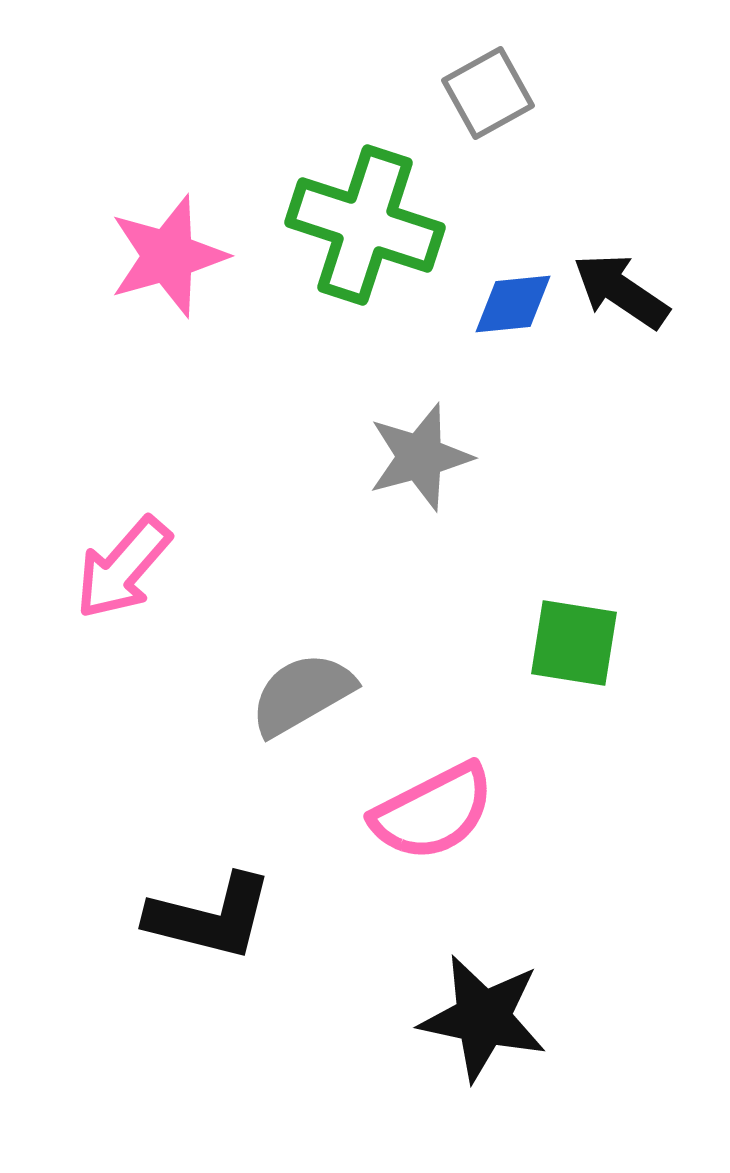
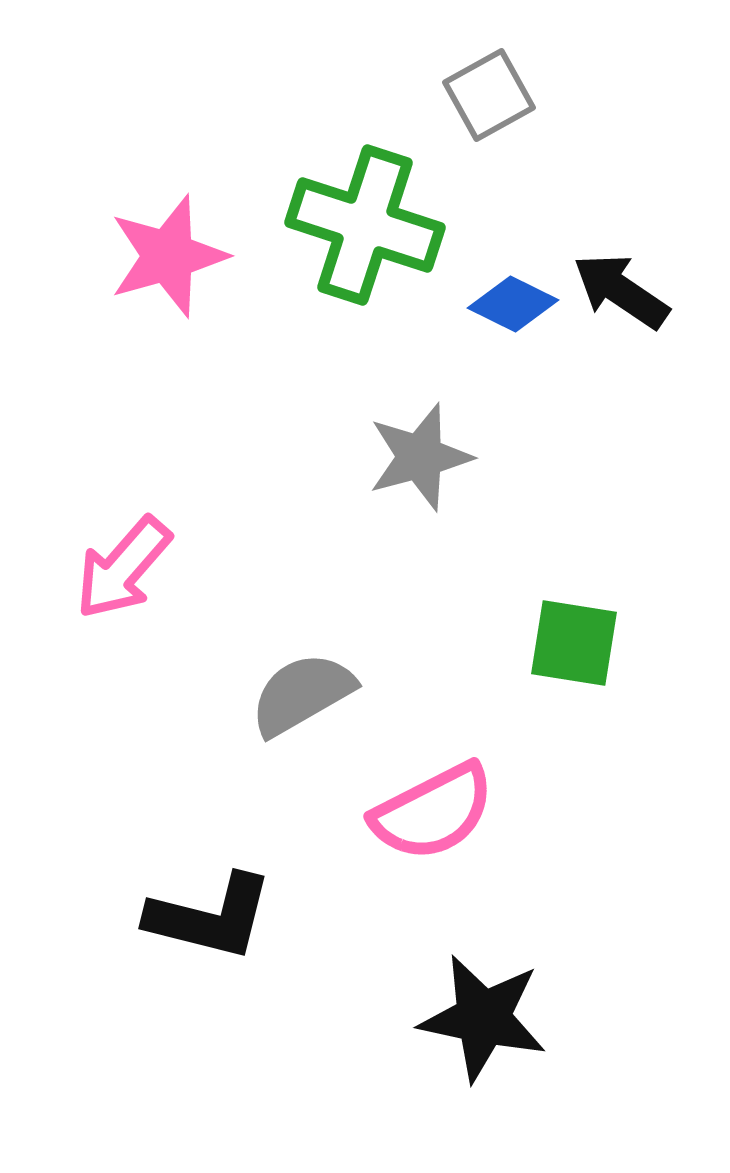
gray square: moved 1 px right, 2 px down
blue diamond: rotated 32 degrees clockwise
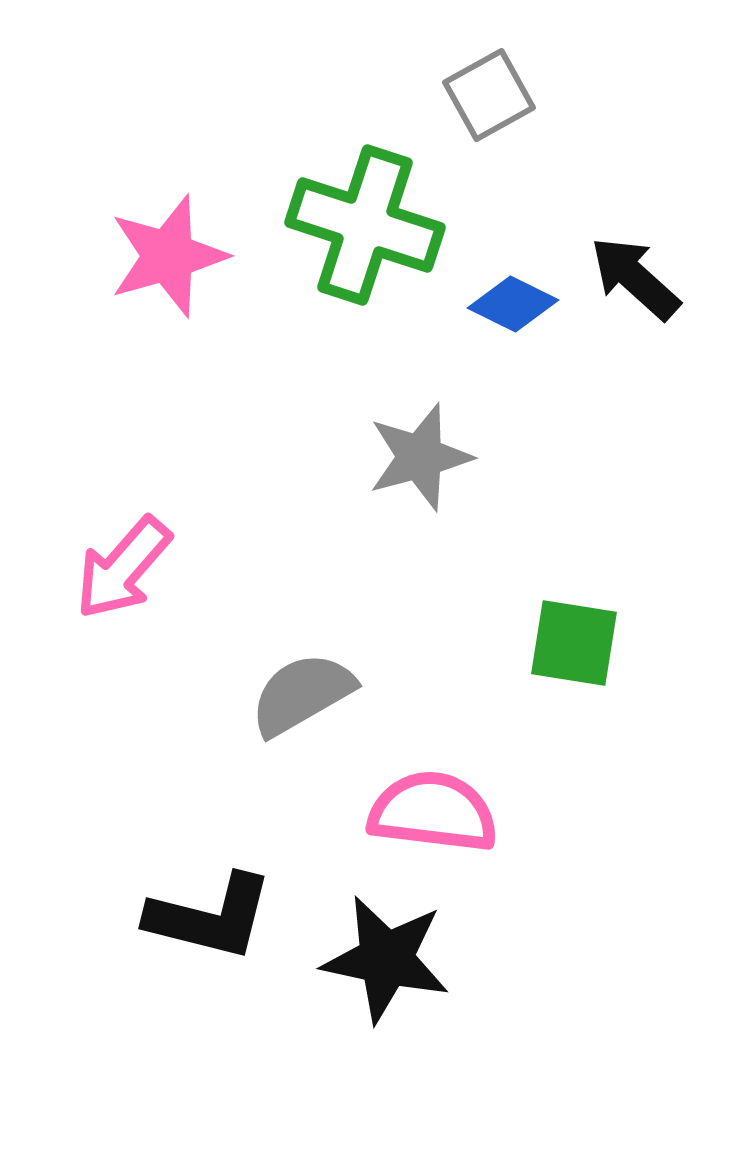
black arrow: moved 14 px right, 13 px up; rotated 8 degrees clockwise
pink semicircle: rotated 146 degrees counterclockwise
black star: moved 97 px left, 59 px up
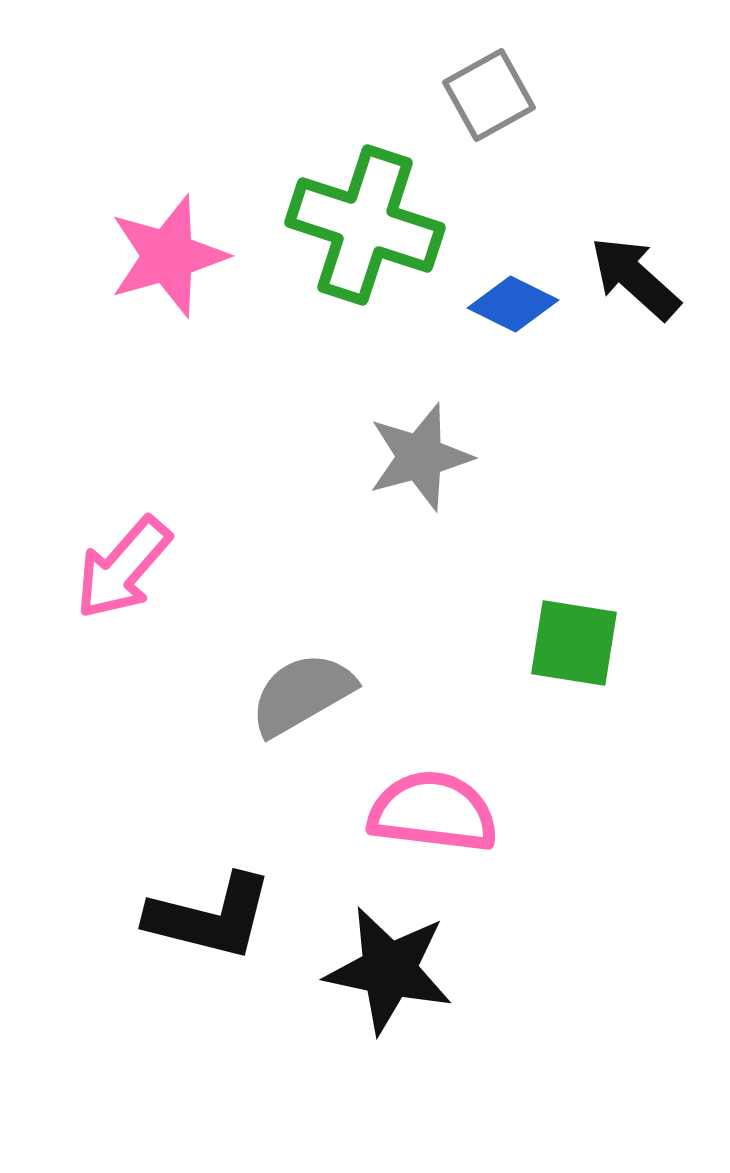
black star: moved 3 px right, 11 px down
